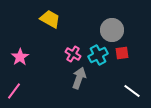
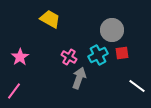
pink cross: moved 4 px left, 3 px down
white line: moved 5 px right, 5 px up
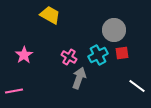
yellow trapezoid: moved 4 px up
gray circle: moved 2 px right
pink star: moved 4 px right, 2 px up
pink line: rotated 42 degrees clockwise
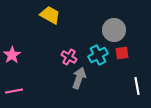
pink star: moved 12 px left
white line: rotated 42 degrees clockwise
